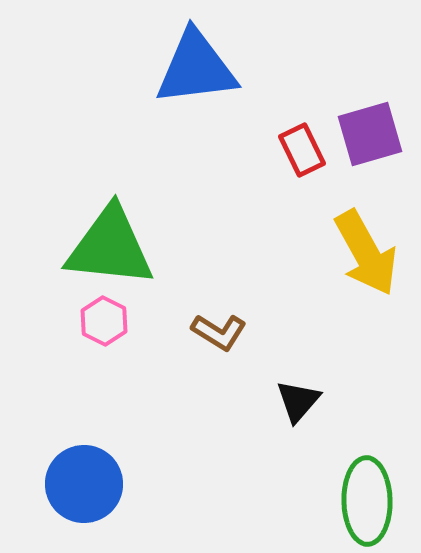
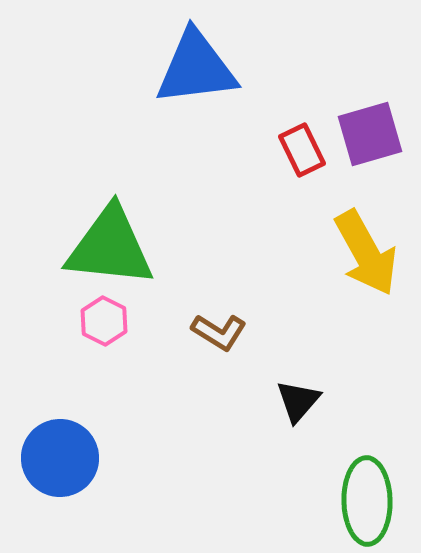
blue circle: moved 24 px left, 26 px up
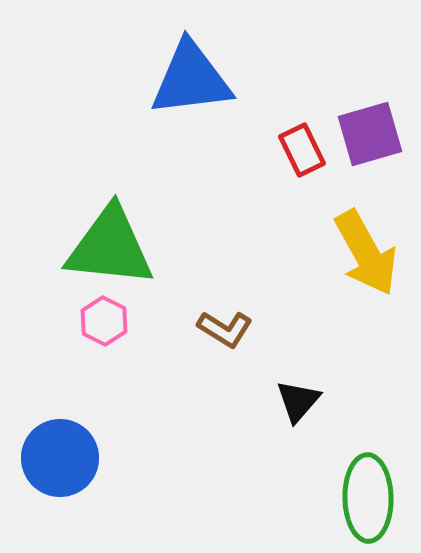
blue triangle: moved 5 px left, 11 px down
brown L-shape: moved 6 px right, 3 px up
green ellipse: moved 1 px right, 3 px up
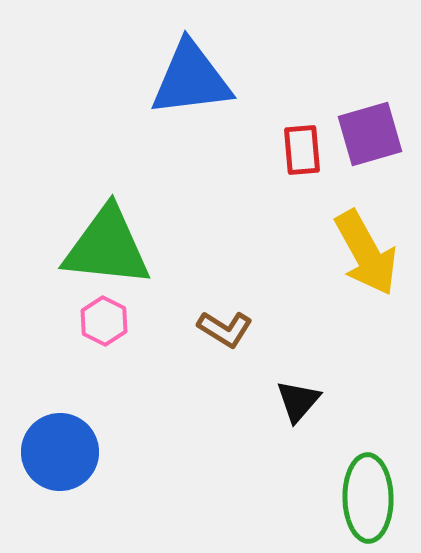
red rectangle: rotated 21 degrees clockwise
green triangle: moved 3 px left
blue circle: moved 6 px up
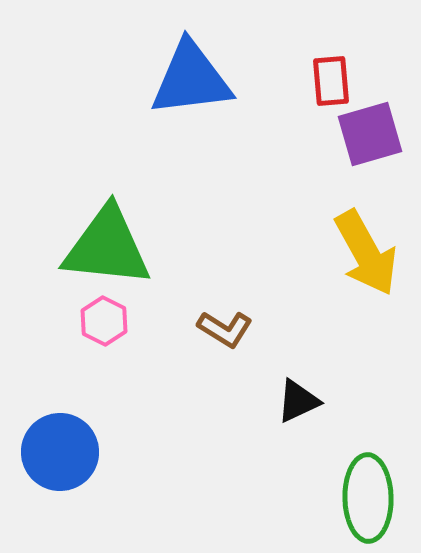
red rectangle: moved 29 px right, 69 px up
black triangle: rotated 24 degrees clockwise
